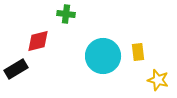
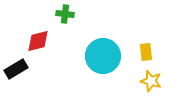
green cross: moved 1 px left
yellow rectangle: moved 8 px right
yellow star: moved 7 px left, 1 px down
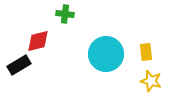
cyan circle: moved 3 px right, 2 px up
black rectangle: moved 3 px right, 4 px up
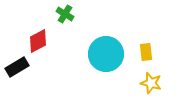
green cross: rotated 24 degrees clockwise
red diamond: rotated 15 degrees counterclockwise
black rectangle: moved 2 px left, 2 px down
yellow star: moved 2 px down
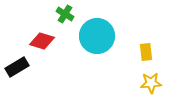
red diamond: moved 4 px right; rotated 45 degrees clockwise
cyan circle: moved 9 px left, 18 px up
yellow star: rotated 20 degrees counterclockwise
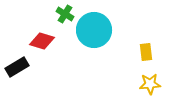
cyan circle: moved 3 px left, 6 px up
yellow star: moved 1 px left, 1 px down
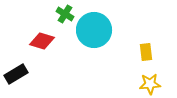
black rectangle: moved 1 px left, 7 px down
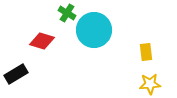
green cross: moved 2 px right, 1 px up
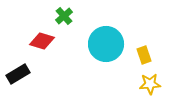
green cross: moved 3 px left, 3 px down; rotated 18 degrees clockwise
cyan circle: moved 12 px right, 14 px down
yellow rectangle: moved 2 px left, 3 px down; rotated 12 degrees counterclockwise
black rectangle: moved 2 px right
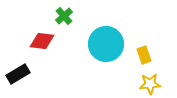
red diamond: rotated 10 degrees counterclockwise
